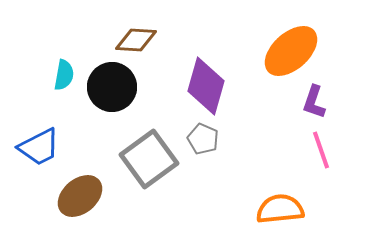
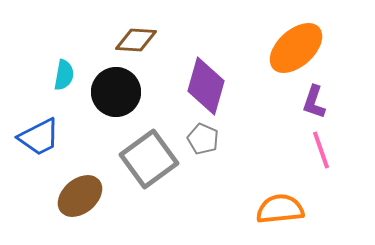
orange ellipse: moved 5 px right, 3 px up
black circle: moved 4 px right, 5 px down
blue trapezoid: moved 10 px up
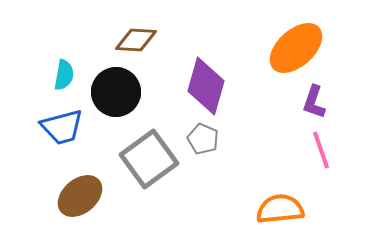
blue trapezoid: moved 23 px right, 10 px up; rotated 12 degrees clockwise
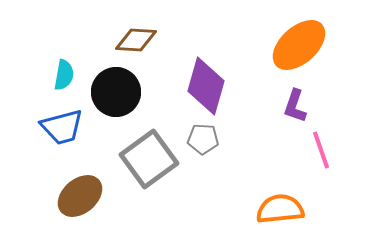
orange ellipse: moved 3 px right, 3 px up
purple L-shape: moved 19 px left, 4 px down
gray pentagon: rotated 20 degrees counterclockwise
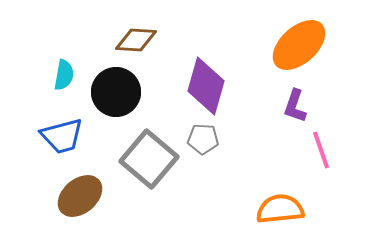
blue trapezoid: moved 9 px down
gray square: rotated 14 degrees counterclockwise
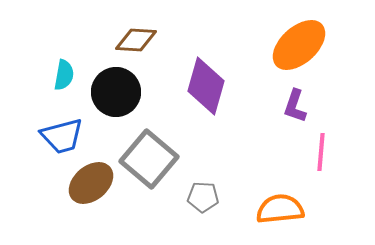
gray pentagon: moved 58 px down
pink line: moved 2 px down; rotated 24 degrees clockwise
brown ellipse: moved 11 px right, 13 px up
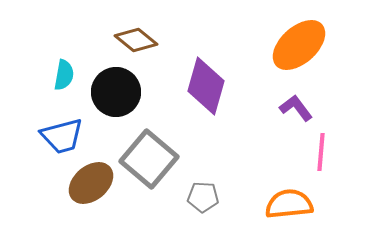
brown diamond: rotated 36 degrees clockwise
purple L-shape: moved 1 px right, 2 px down; rotated 124 degrees clockwise
orange semicircle: moved 9 px right, 5 px up
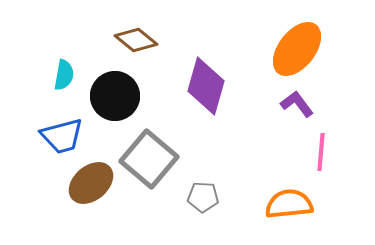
orange ellipse: moved 2 px left, 4 px down; rotated 10 degrees counterclockwise
black circle: moved 1 px left, 4 px down
purple L-shape: moved 1 px right, 4 px up
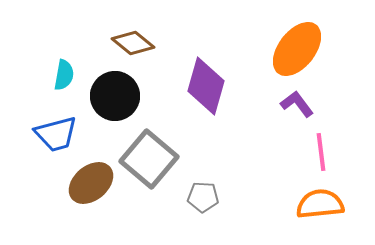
brown diamond: moved 3 px left, 3 px down
blue trapezoid: moved 6 px left, 2 px up
pink line: rotated 12 degrees counterclockwise
orange semicircle: moved 31 px right
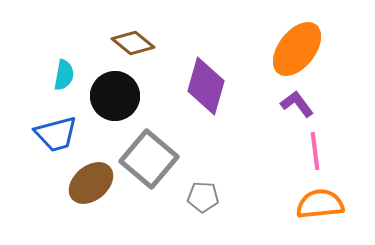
pink line: moved 6 px left, 1 px up
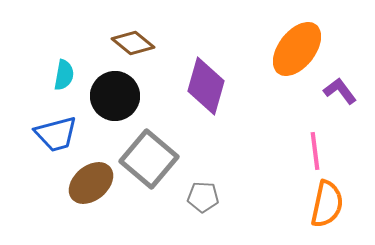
purple L-shape: moved 43 px right, 13 px up
orange semicircle: moved 7 px right; rotated 108 degrees clockwise
